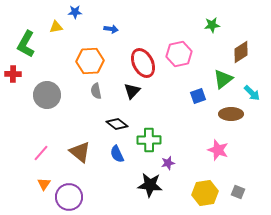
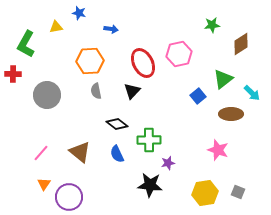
blue star: moved 4 px right, 1 px down; rotated 16 degrees clockwise
brown diamond: moved 8 px up
blue square: rotated 21 degrees counterclockwise
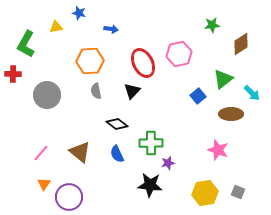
green cross: moved 2 px right, 3 px down
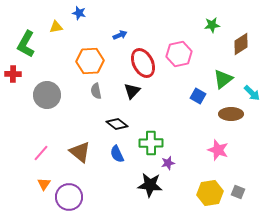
blue arrow: moved 9 px right, 6 px down; rotated 32 degrees counterclockwise
blue square: rotated 21 degrees counterclockwise
yellow hexagon: moved 5 px right
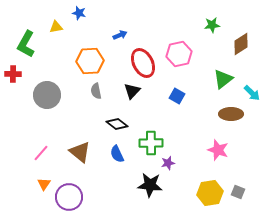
blue square: moved 21 px left
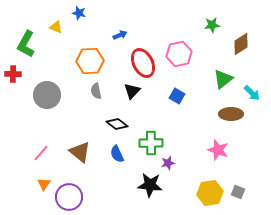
yellow triangle: rotated 32 degrees clockwise
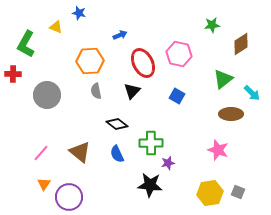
pink hexagon: rotated 25 degrees clockwise
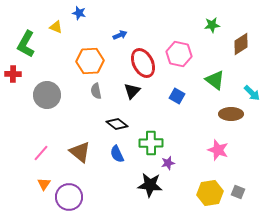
green triangle: moved 8 px left, 1 px down; rotated 45 degrees counterclockwise
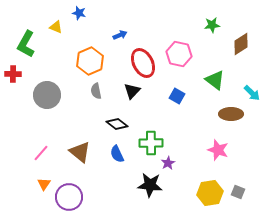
orange hexagon: rotated 20 degrees counterclockwise
purple star: rotated 16 degrees counterclockwise
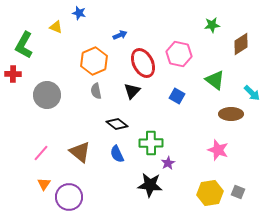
green L-shape: moved 2 px left, 1 px down
orange hexagon: moved 4 px right
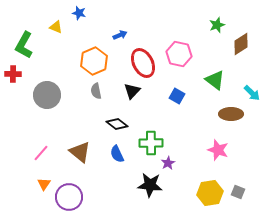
green star: moved 5 px right; rotated 14 degrees counterclockwise
